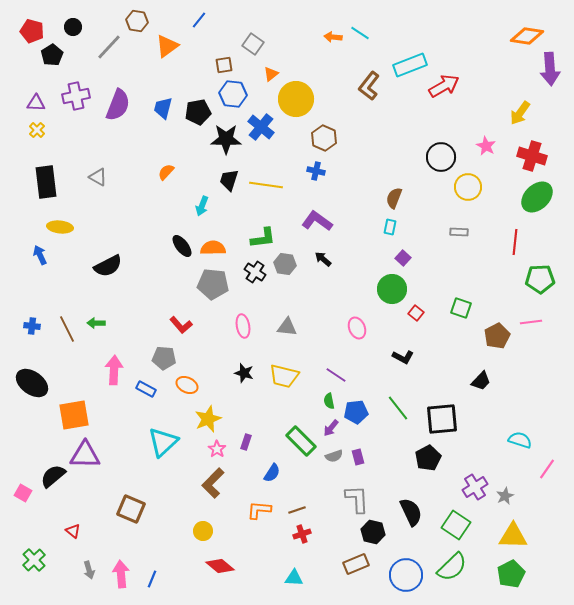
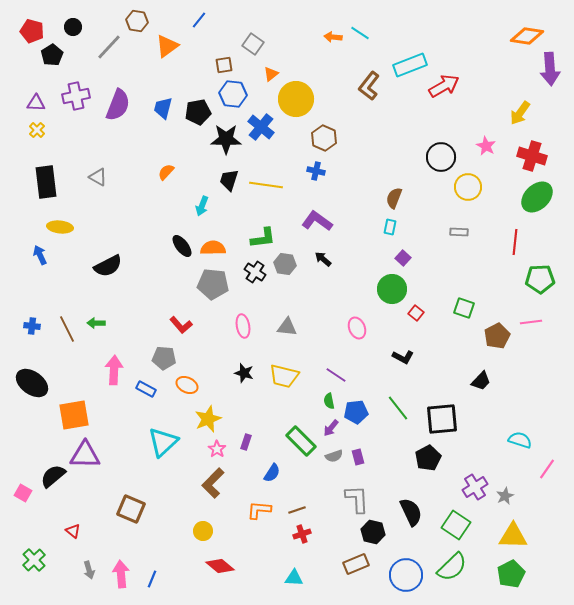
green square at (461, 308): moved 3 px right
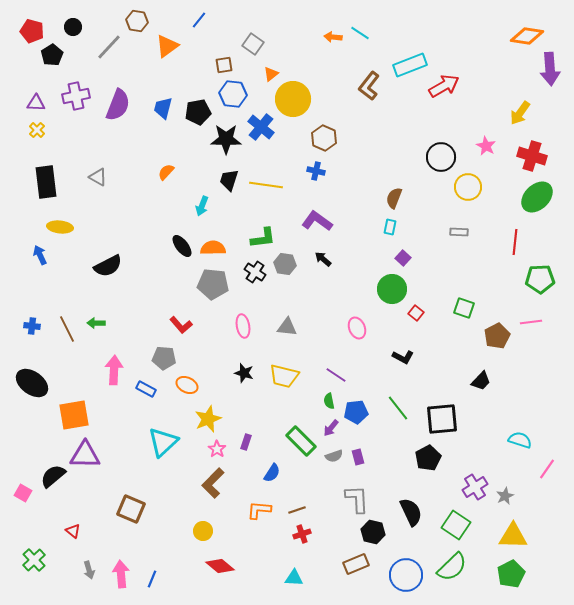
yellow circle at (296, 99): moved 3 px left
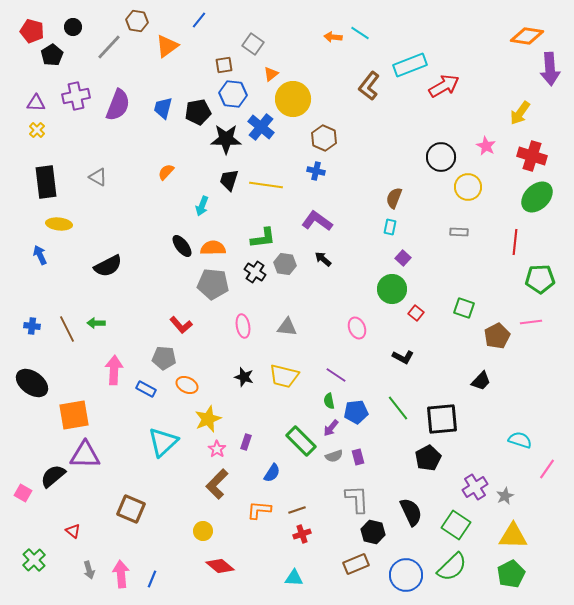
yellow ellipse at (60, 227): moved 1 px left, 3 px up
black star at (244, 373): moved 4 px down
brown L-shape at (213, 483): moved 4 px right, 1 px down
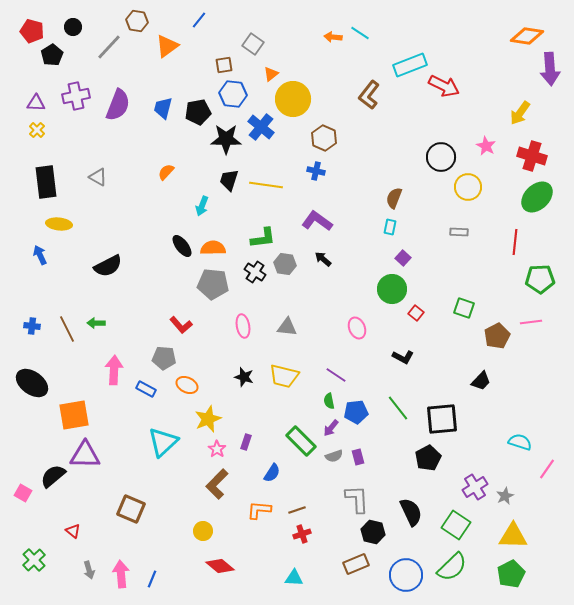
brown L-shape at (369, 86): moved 9 px down
red arrow at (444, 86): rotated 56 degrees clockwise
cyan semicircle at (520, 440): moved 2 px down
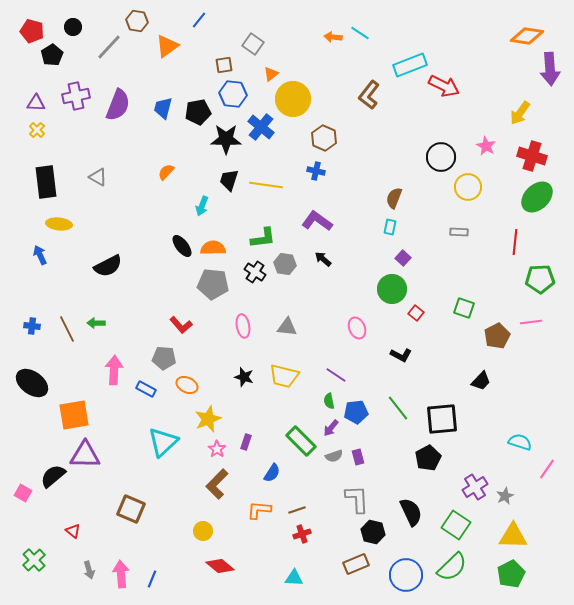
black L-shape at (403, 357): moved 2 px left, 2 px up
